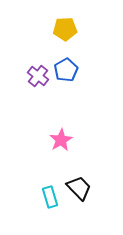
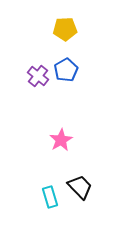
black trapezoid: moved 1 px right, 1 px up
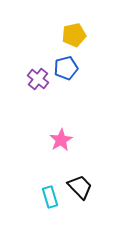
yellow pentagon: moved 9 px right, 6 px down; rotated 10 degrees counterclockwise
blue pentagon: moved 2 px up; rotated 15 degrees clockwise
purple cross: moved 3 px down
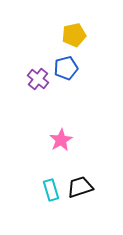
black trapezoid: rotated 64 degrees counterclockwise
cyan rectangle: moved 1 px right, 7 px up
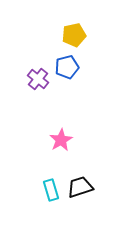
blue pentagon: moved 1 px right, 1 px up
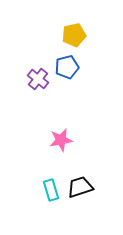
pink star: rotated 20 degrees clockwise
